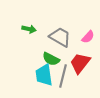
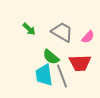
green arrow: rotated 32 degrees clockwise
gray trapezoid: moved 2 px right, 5 px up
green semicircle: moved 2 px up; rotated 12 degrees clockwise
red trapezoid: rotated 130 degrees counterclockwise
gray line: moved 1 px left; rotated 35 degrees counterclockwise
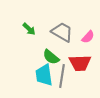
gray line: rotated 30 degrees clockwise
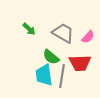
gray trapezoid: moved 1 px right, 1 px down
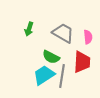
green arrow: rotated 64 degrees clockwise
pink semicircle: rotated 48 degrees counterclockwise
green semicircle: rotated 12 degrees counterclockwise
red trapezoid: moved 2 px right, 1 px up; rotated 85 degrees counterclockwise
cyan trapezoid: rotated 65 degrees clockwise
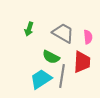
cyan trapezoid: moved 3 px left, 4 px down
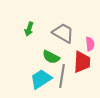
pink semicircle: moved 2 px right, 7 px down
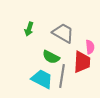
pink semicircle: moved 3 px down
cyan trapezoid: moved 1 px right; rotated 60 degrees clockwise
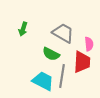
green arrow: moved 6 px left
pink semicircle: moved 1 px left, 3 px up
green semicircle: moved 3 px up
cyan trapezoid: moved 1 px right, 2 px down
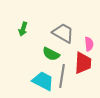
red trapezoid: moved 1 px right, 1 px down
